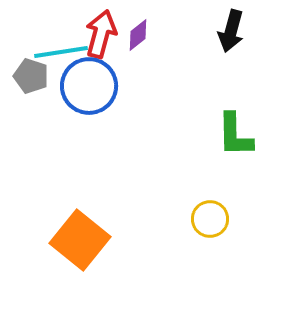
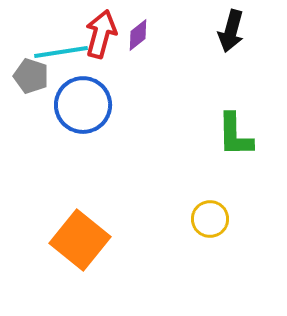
blue circle: moved 6 px left, 19 px down
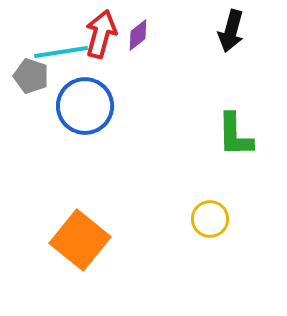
blue circle: moved 2 px right, 1 px down
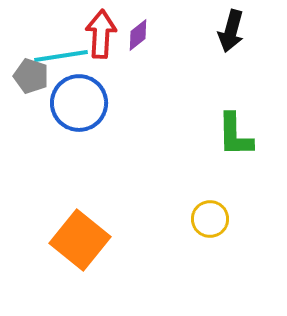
red arrow: rotated 12 degrees counterclockwise
cyan line: moved 4 px down
blue circle: moved 6 px left, 3 px up
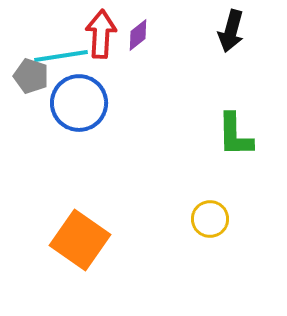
orange square: rotated 4 degrees counterclockwise
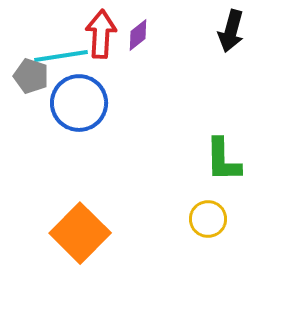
green L-shape: moved 12 px left, 25 px down
yellow circle: moved 2 px left
orange square: moved 7 px up; rotated 10 degrees clockwise
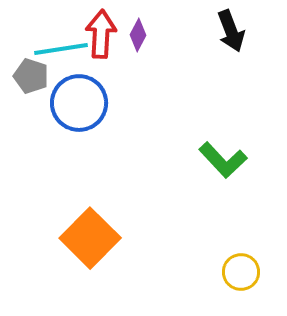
black arrow: rotated 36 degrees counterclockwise
purple diamond: rotated 24 degrees counterclockwise
cyan line: moved 7 px up
green L-shape: rotated 42 degrees counterclockwise
yellow circle: moved 33 px right, 53 px down
orange square: moved 10 px right, 5 px down
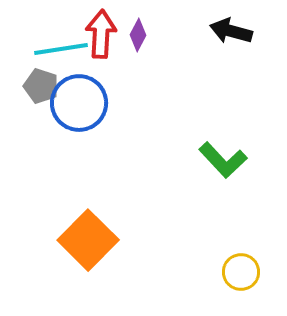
black arrow: rotated 126 degrees clockwise
gray pentagon: moved 10 px right, 10 px down
orange square: moved 2 px left, 2 px down
